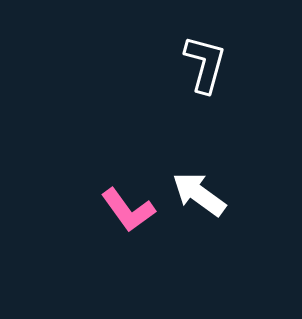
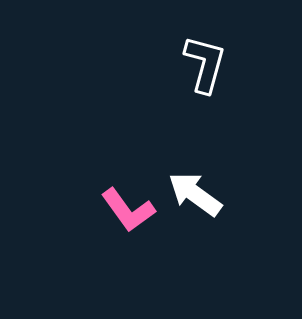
white arrow: moved 4 px left
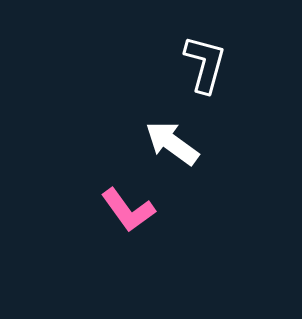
white arrow: moved 23 px left, 51 px up
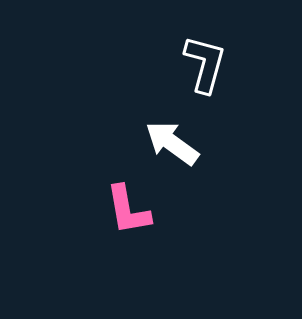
pink L-shape: rotated 26 degrees clockwise
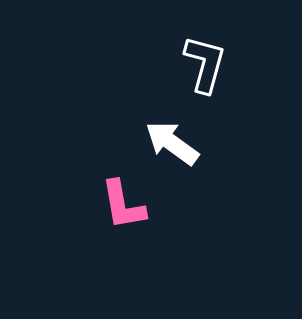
pink L-shape: moved 5 px left, 5 px up
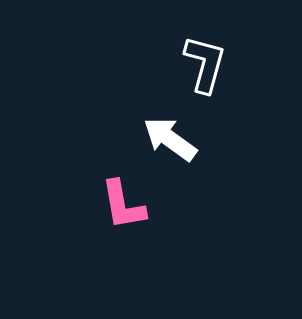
white arrow: moved 2 px left, 4 px up
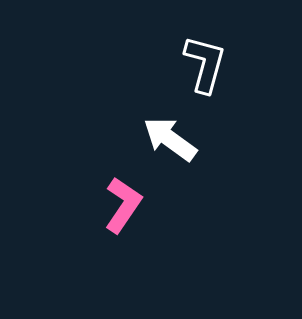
pink L-shape: rotated 136 degrees counterclockwise
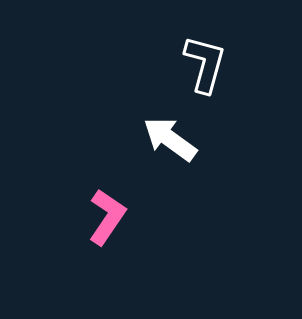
pink L-shape: moved 16 px left, 12 px down
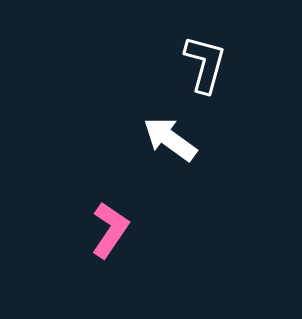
pink L-shape: moved 3 px right, 13 px down
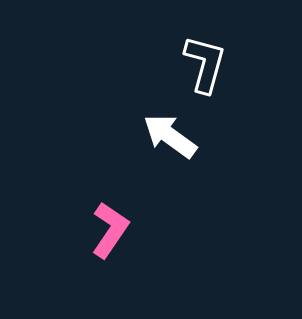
white arrow: moved 3 px up
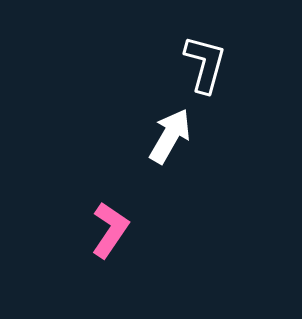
white arrow: rotated 84 degrees clockwise
